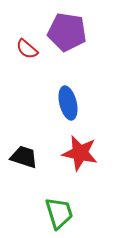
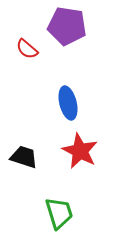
purple pentagon: moved 6 px up
red star: moved 2 px up; rotated 15 degrees clockwise
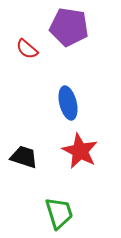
purple pentagon: moved 2 px right, 1 px down
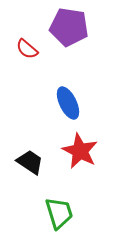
blue ellipse: rotated 12 degrees counterclockwise
black trapezoid: moved 6 px right, 5 px down; rotated 16 degrees clockwise
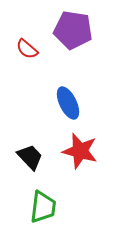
purple pentagon: moved 4 px right, 3 px down
red star: rotated 12 degrees counterclockwise
black trapezoid: moved 5 px up; rotated 12 degrees clockwise
green trapezoid: moved 16 px left, 6 px up; rotated 24 degrees clockwise
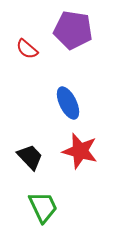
green trapezoid: rotated 32 degrees counterclockwise
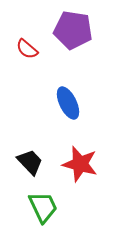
red star: moved 13 px down
black trapezoid: moved 5 px down
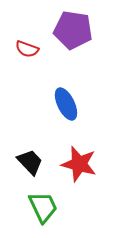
red semicircle: rotated 20 degrees counterclockwise
blue ellipse: moved 2 px left, 1 px down
red star: moved 1 px left
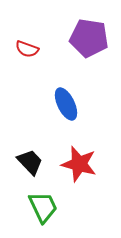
purple pentagon: moved 16 px right, 8 px down
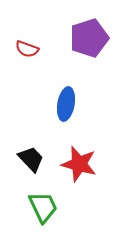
purple pentagon: rotated 27 degrees counterclockwise
blue ellipse: rotated 36 degrees clockwise
black trapezoid: moved 1 px right, 3 px up
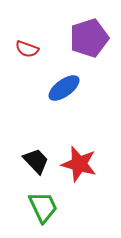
blue ellipse: moved 2 px left, 16 px up; rotated 44 degrees clockwise
black trapezoid: moved 5 px right, 2 px down
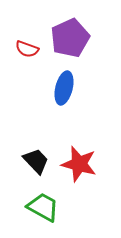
purple pentagon: moved 19 px left; rotated 6 degrees counterclockwise
blue ellipse: rotated 40 degrees counterclockwise
green trapezoid: rotated 36 degrees counterclockwise
